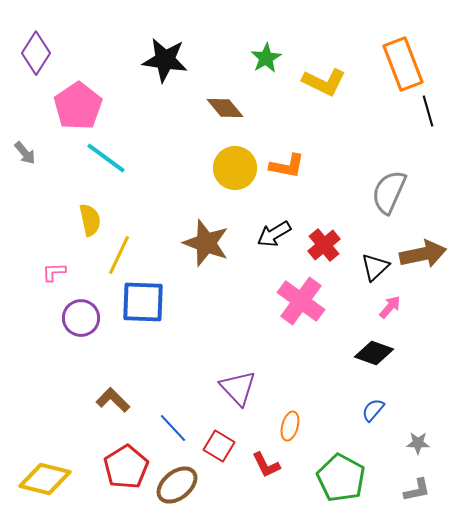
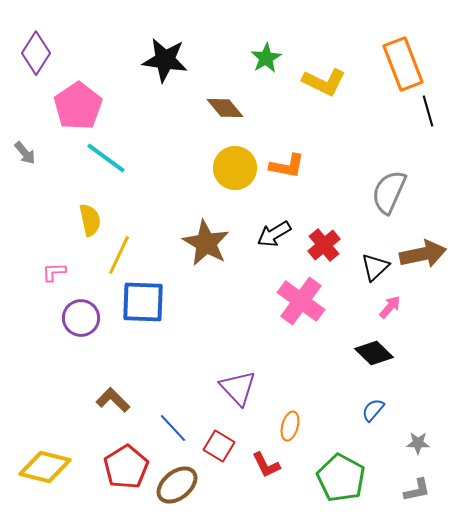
brown star: rotated 9 degrees clockwise
black diamond: rotated 24 degrees clockwise
yellow diamond: moved 12 px up
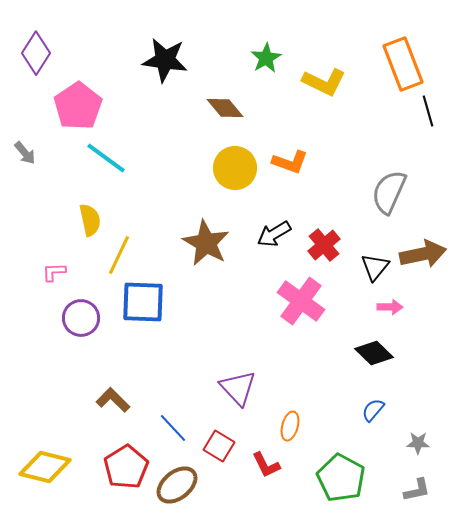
orange L-shape: moved 3 px right, 4 px up; rotated 9 degrees clockwise
black triangle: rotated 8 degrees counterclockwise
pink arrow: rotated 50 degrees clockwise
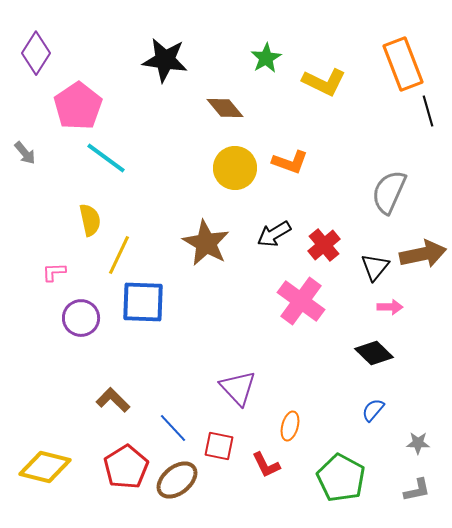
red square: rotated 20 degrees counterclockwise
brown ellipse: moved 5 px up
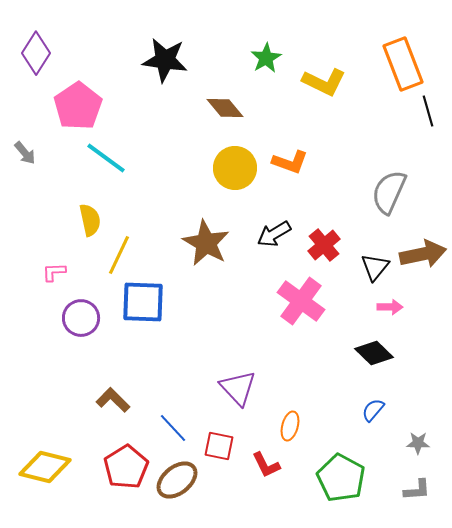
gray L-shape: rotated 8 degrees clockwise
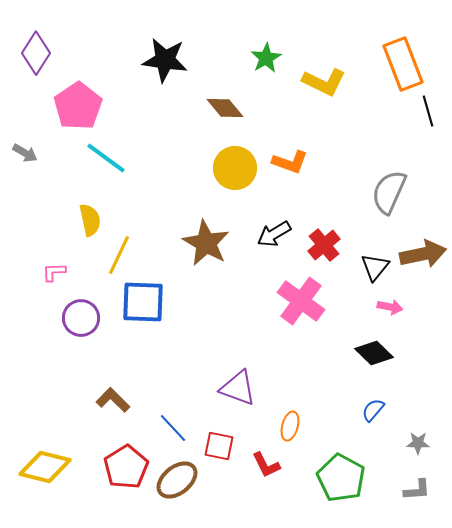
gray arrow: rotated 20 degrees counterclockwise
pink arrow: rotated 10 degrees clockwise
purple triangle: rotated 27 degrees counterclockwise
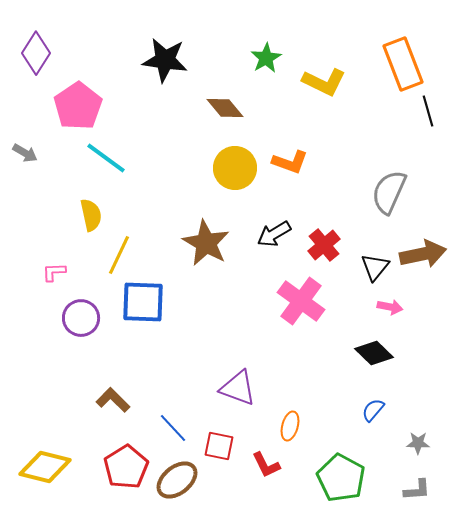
yellow semicircle: moved 1 px right, 5 px up
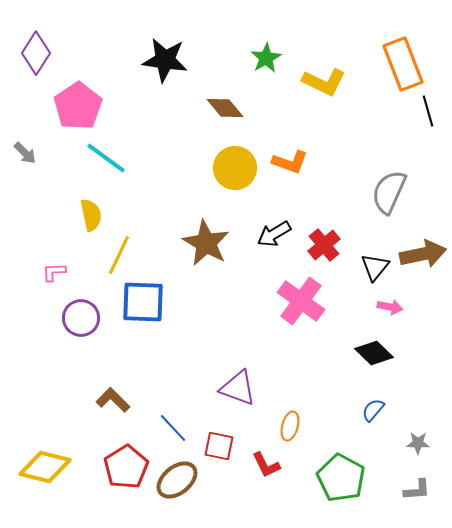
gray arrow: rotated 15 degrees clockwise
